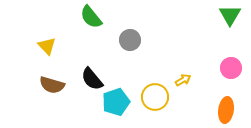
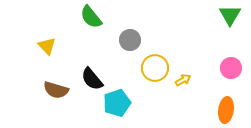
brown semicircle: moved 4 px right, 5 px down
yellow circle: moved 29 px up
cyan pentagon: moved 1 px right, 1 px down
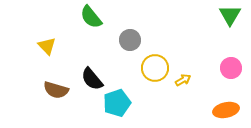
orange ellipse: rotated 70 degrees clockwise
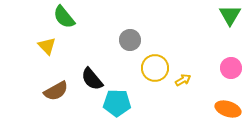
green semicircle: moved 27 px left
brown semicircle: moved 1 px down; rotated 45 degrees counterclockwise
cyan pentagon: rotated 20 degrees clockwise
orange ellipse: moved 2 px right, 1 px up; rotated 30 degrees clockwise
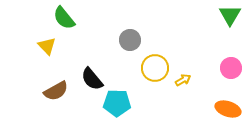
green semicircle: moved 1 px down
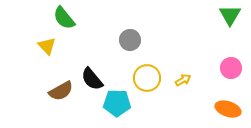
yellow circle: moved 8 px left, 10 px down
brown semicircle: moved 5 px right
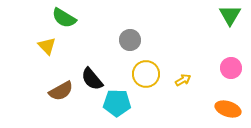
green semicircle: rotated 20 degrees counterclockwise
yellow circle: moved 1 px left, 4 px up
